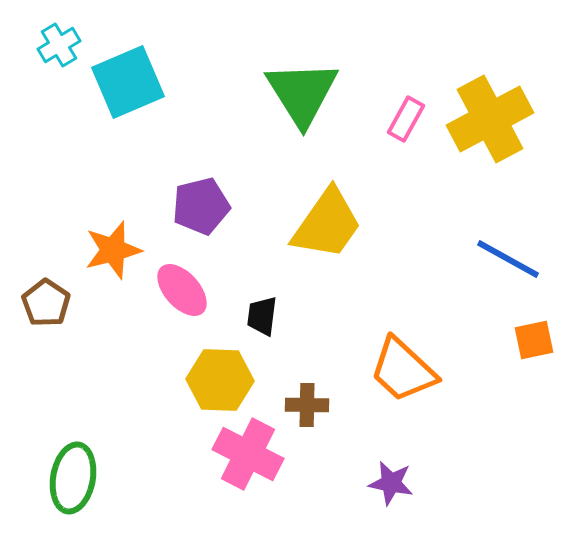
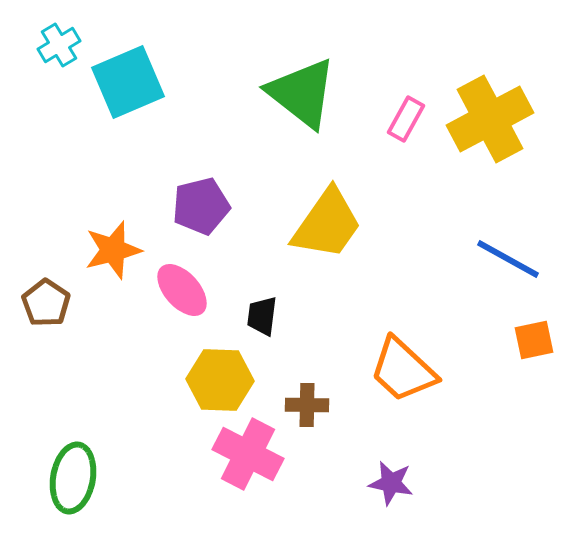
green triangle: rotated 20 degrees counterclockwise
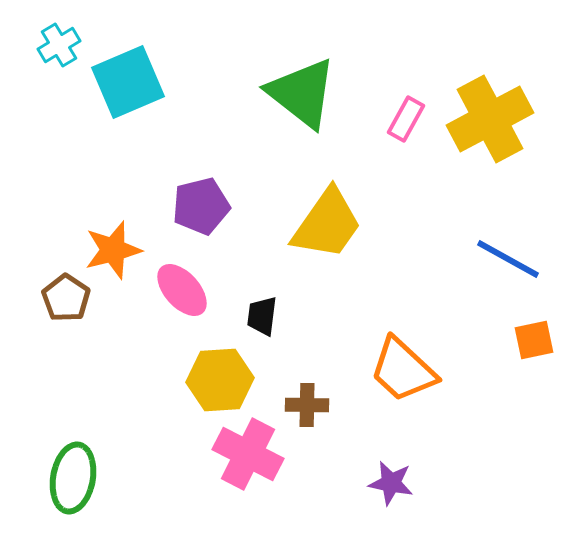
brown pentagon: moved 20 px right, 5 px up
yellow hexagon: rotated 6 degrees counterclockwise
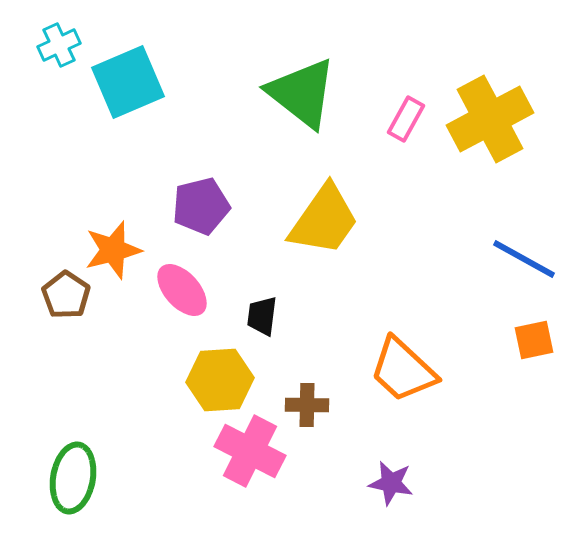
cyan cross: rotated 6 degrees clockwise
yellow trapezoid: moved 3 px left, 4 px up
blue line: moved 16 px right
brown pentagon: moved 3 px up
pink cross: moved 2 px right, 3 px up
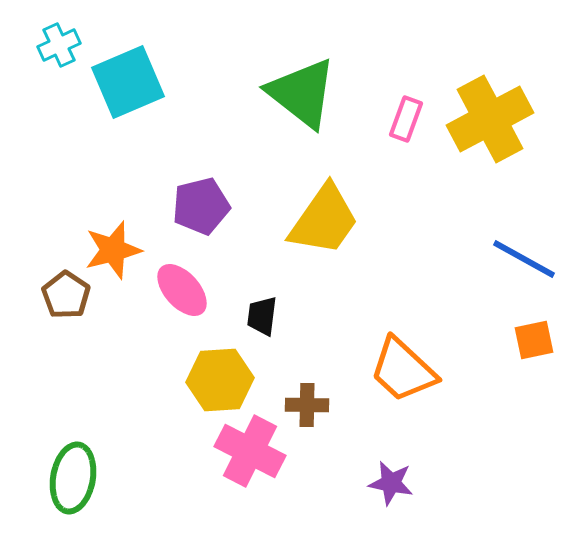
pink rectangle: rotated 9 degrees counterclockwise
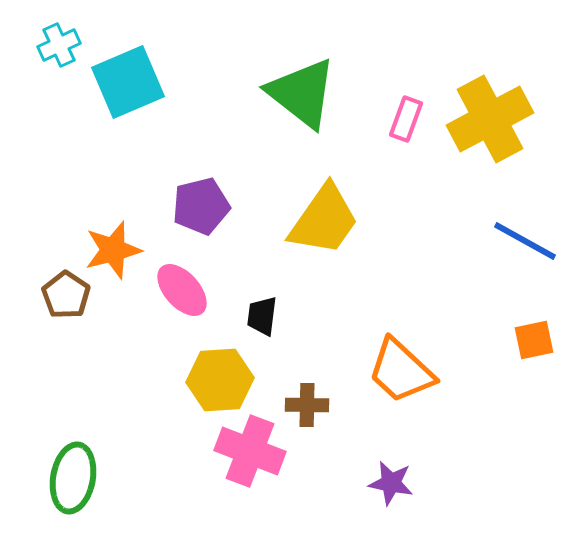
blue line: moved 1 px right, 18 px up
orange trapezoid: moved 2 px left, 1 px down
pink cross: rotated 6 degrees counterclockwise
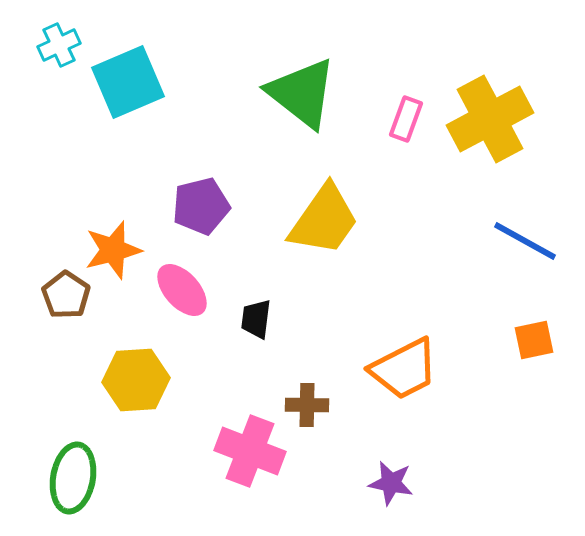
black trapezoid: moved 6 px left, 3 px down
orange trapezoid: moved 3 px right, 2 px up; rotated 70 degrees counterclockwise
yellow hexagon: moved 84 px left
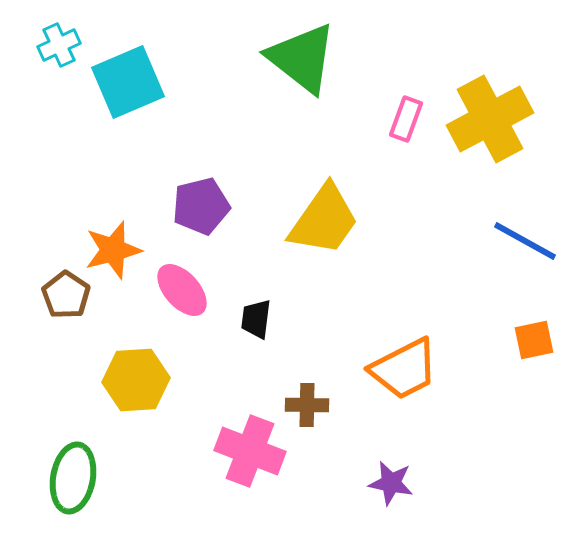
green triangle: moved 35 px up
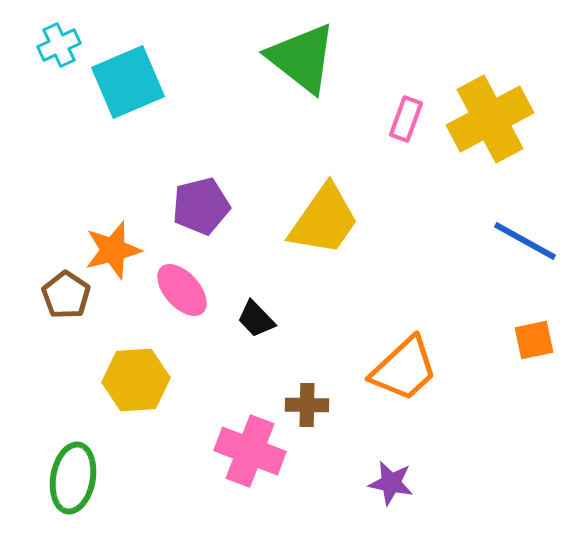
black trapezoid: rotated 51 degrees counterclockwise
orange trapezoid: rotated 16 degrees counterclockwise
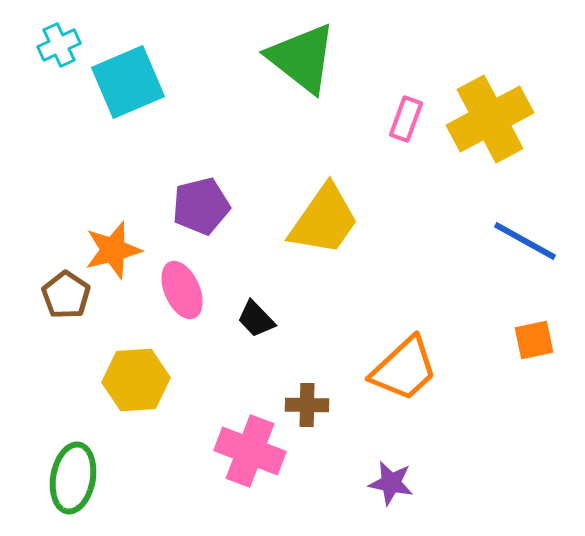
pink ellipse: rotated 18 degrees clockwise
